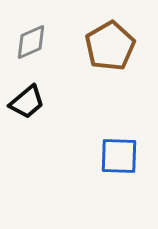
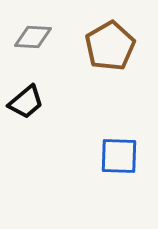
gray diamond: moved 2 px right, 5 px up; rotated 27 degrees clockwise
black trapezoid: moved 1 px left
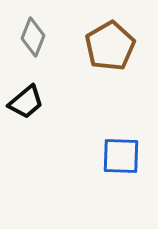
gray diamond: rotated 72 degrees counterclockwise
blue square: moved 2 px right
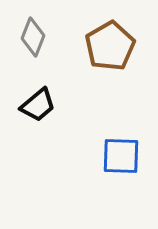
black trapezoid: moved 12 px right, 3 px down
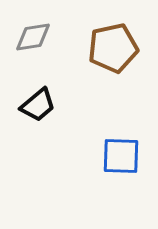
gray diamond: rotated 60 degrees clockwise
brown pentagon: moved 3 px right, 2 px down; rotated 18 degrees clockwise
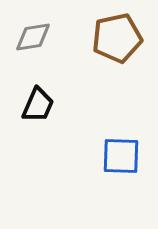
brown pentagon: moved 4 px right, 10 px up
black trapezoid: rotated 27 degrees counterclockwise
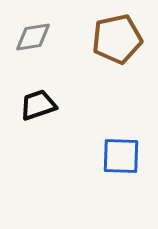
brown pentagon: moved 1 px down
black trapezoid: rotated 132 degrees counterclockwise
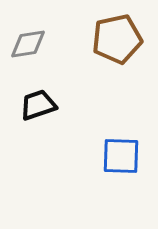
gray diamond: moved 5 px left, 7 px down
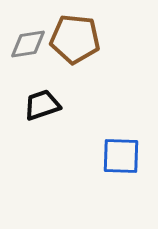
brown pentagon: moved 42 px left; rotated 18 degrees clockwise
black trapezoid: moved 4 px right
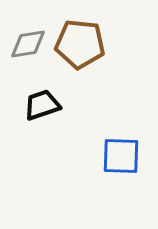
brown pentagon: moved 5 px right, 5 px down
